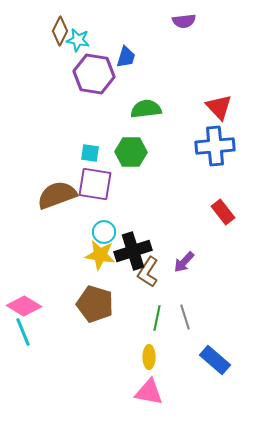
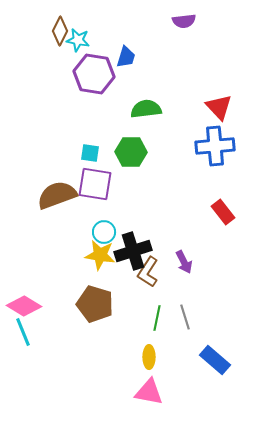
purple arrow: rotated 70 degrees counterclockwise
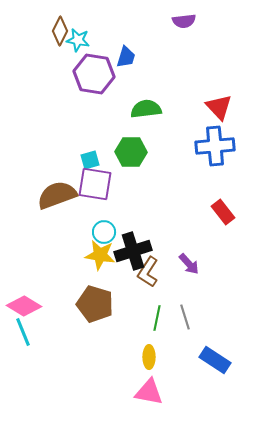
cyan square: moved 7 px down; rotated 24 degrees counterclockwise
purple arrow: moved 5 px right, 2 px down; rotated 15 degrees counterclockwise
blue rectangle: rotated 8 degrees counterclockwise
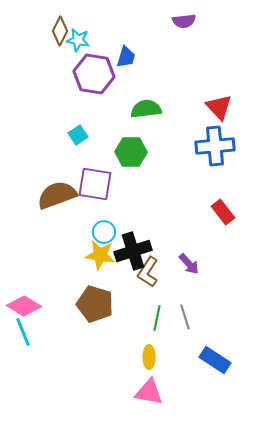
cyan square: moved 12 px left, 25 px up; rotated 18 degrees counterclockwise
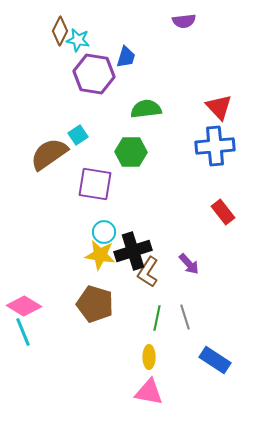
brown semicircle: moved 8 px left, 41 px up; rotated 15 degrees counterclockwise
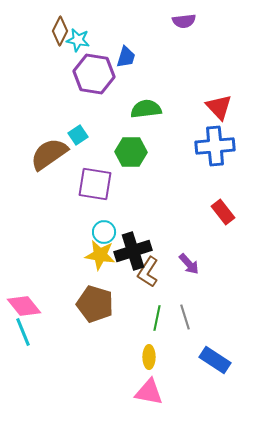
pink diamond: rotated 20 degrees clockwise
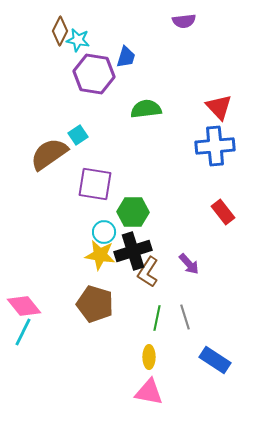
green hexagon: moved 2 px right, 60 px down
cyan line: rotated 48 degrees clockwise
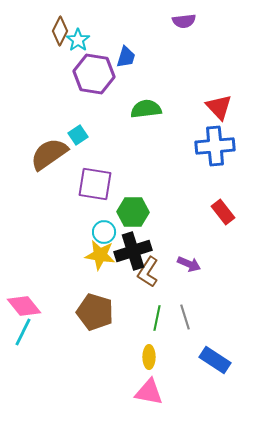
cyan star: rotated 25 degrees clockwise
purple arrow: rotated 25 degrees counterclockwise
brown pentagon: moved 8 px down
